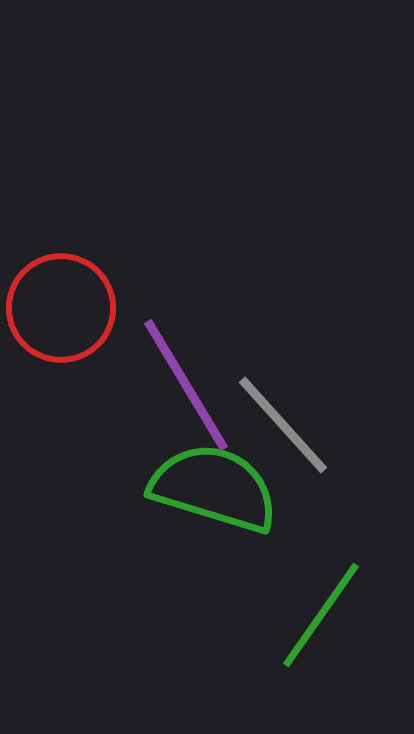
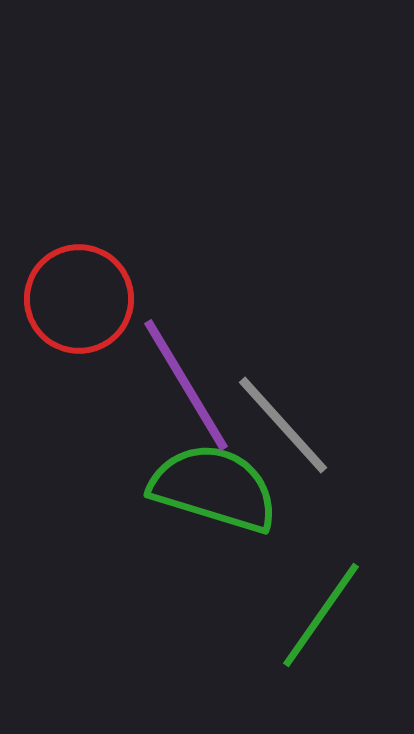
red circle: moved 18 px right, 9 px up
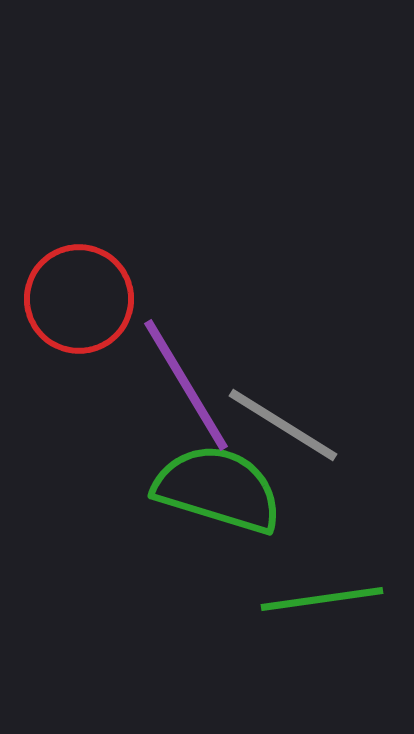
gray line: rotated 16 degrees counterclockwise
green semicircle: moved 4 px right, 1 px down
green line: moved 1 px right, 16 px up; rotated 47 degrees clockwise
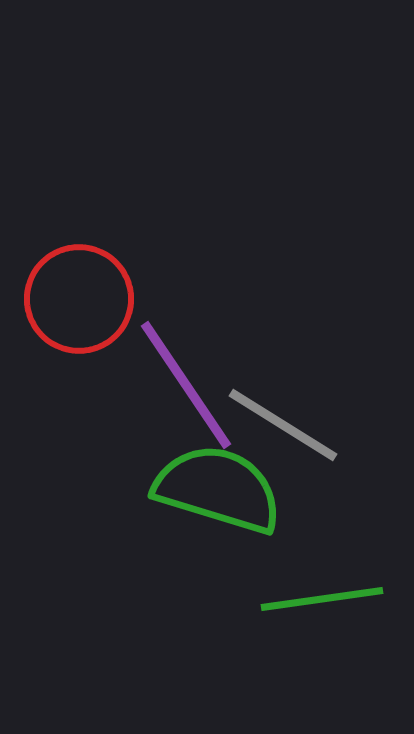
purple line: rotated 3 degrees counterclockwise
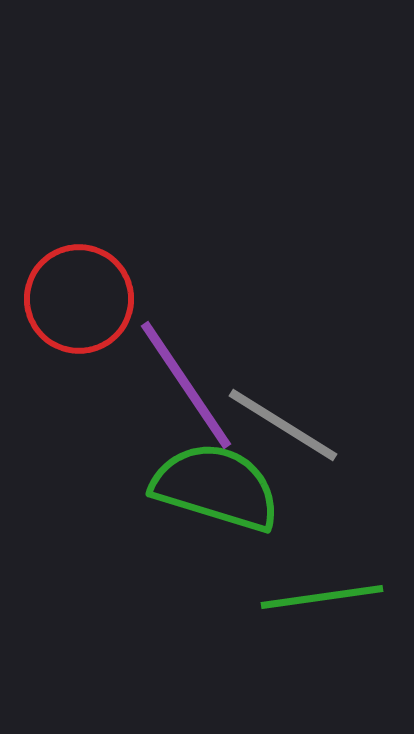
green semicircle: moved 2 px left, 2 px up
green line: moved 2 px up
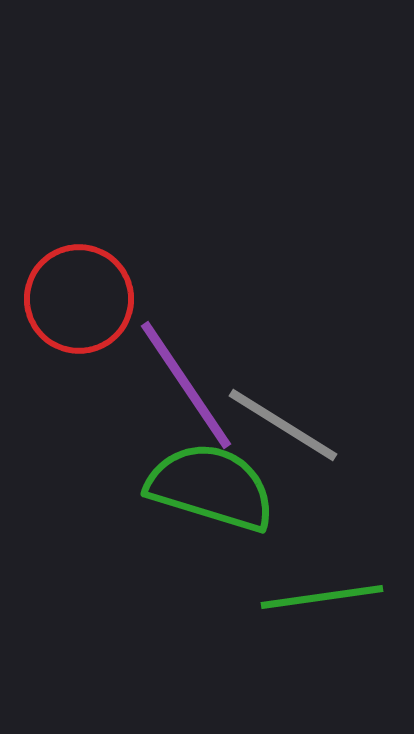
green semicircle: moved 5 px left
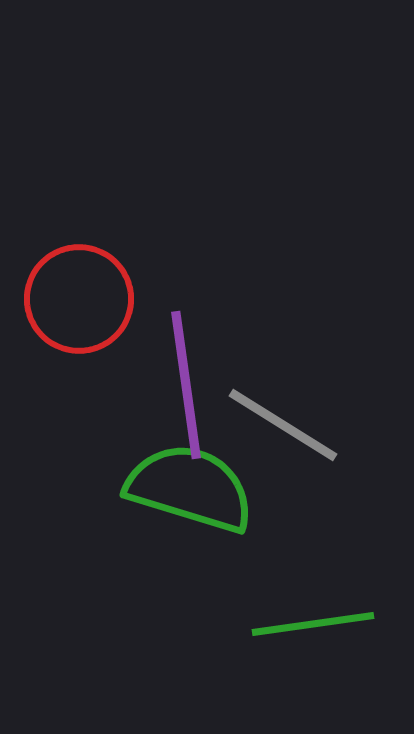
purple line: rotated 26 degrees clockwise
green semicircle: moved 21 px left, 1 px down
green line: moved 9 px left, 27 px down
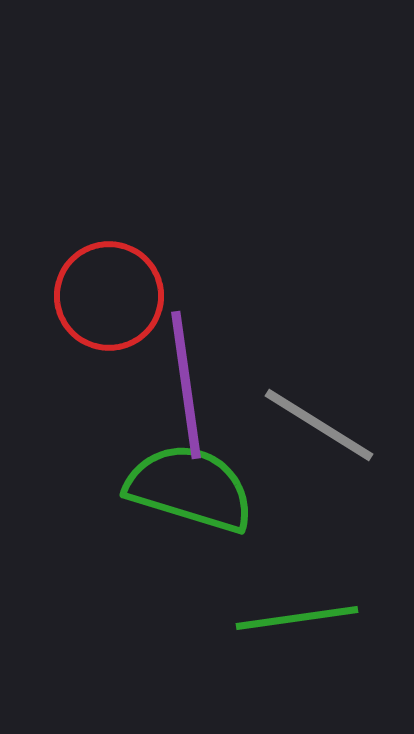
red circle: moved 30 px right, 3 px up
gray line: moved 36 px right
green line: moved 16 px left, 6 px up
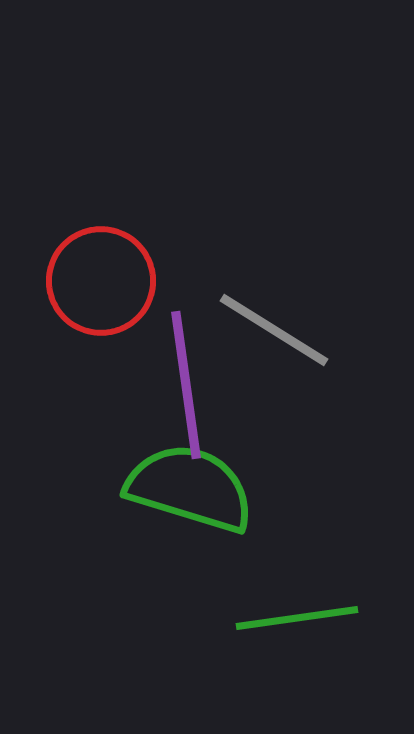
red circle: moved 8 px left, 15 px up
gray line: moved 45 px left, 95 px up
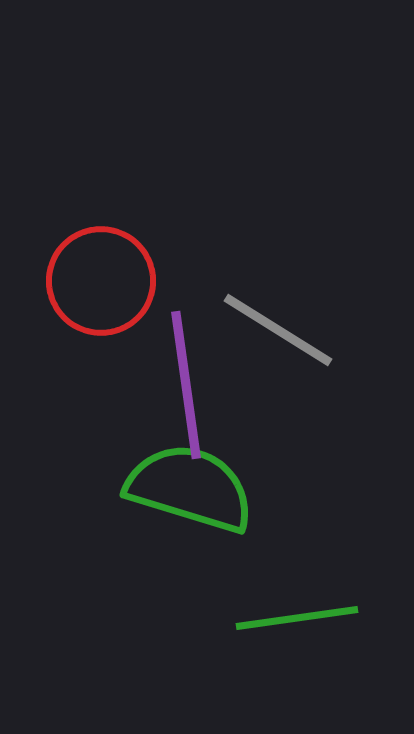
gray line: moved 4 px right
